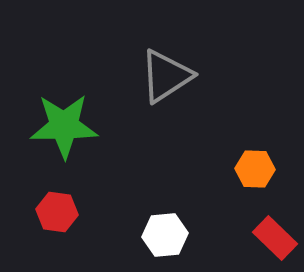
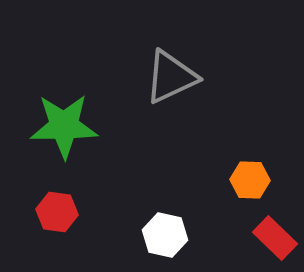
gray triangle: moved 5 px right, 1 px down; rotated 8 degrees clockwise
orange hexagon: moved 5 px left, 11 px down
white hexagon: rotated 18 degrees clockwise
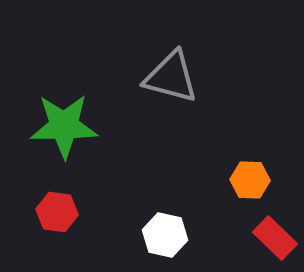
gray triangle: rotated 40 degrees clockwise
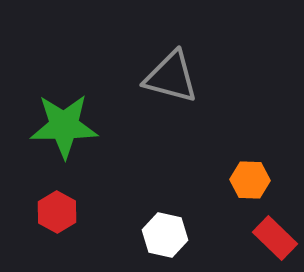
red hexagon: rotated 21 degrees clockwise
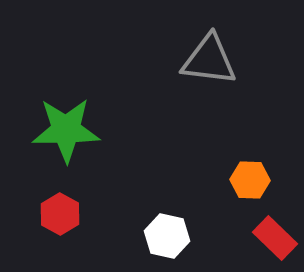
gray triangle: moved 38 px right, 17 px up; rotated 8 degrees counterclockwise
green star: moved 2 px right, 4 px down
red hexagon: moved 3 px right, 2 px down
white hexagon: moved 2 px right, 1 px down
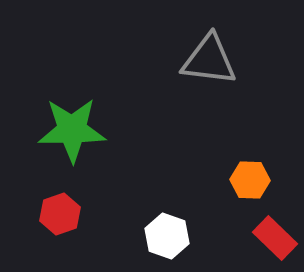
green star: moved 6 px right
red hexagon: rotated 12 degrees clockwise
white hexagon: rotated 6 degrees clockwise
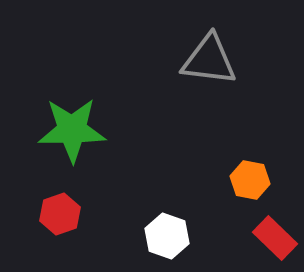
orange hexagon: rotated 9 degrees clockwise
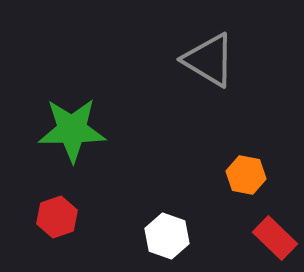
gray triangle: rotated 24 degrees clockwise
orange hexagon: moved 4 px left, 5 px up
red hexagon: moved 3 px left, 3 px down
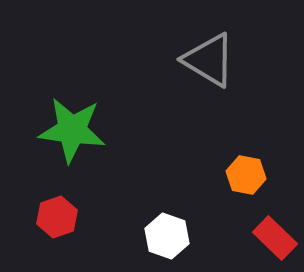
green star: rotated 8 degrees clockwise
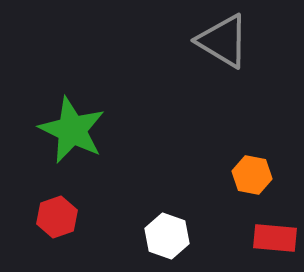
gray triangle: moved 14 px right, 19 px up
green star: rotated 18 degrees clockwise
orange hexagon: moved 6 px right
red rectangle: rotated 39 degrees counterclockwise
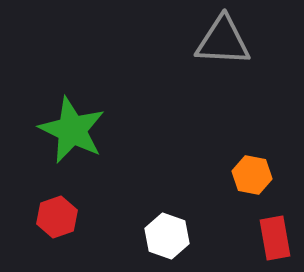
gray triangle: rotated 28 degrees counterclockwise
red rectangle: rotated 75 degrees clockwise
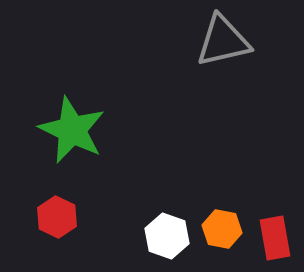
gray triangle: rotated 16 degrees counterclockwise
orange hexagon: moved 30 px left, 54 px down
red hexagon: rotated 15 degrees counterclockwise
